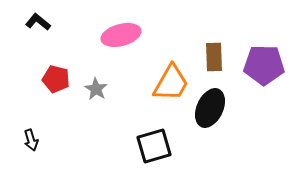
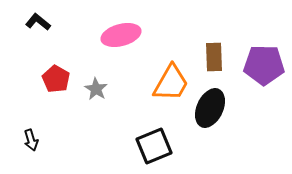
red pentagon: rotated 16 degrees clockwise
black square: rotated 6 degrees counterclockwise
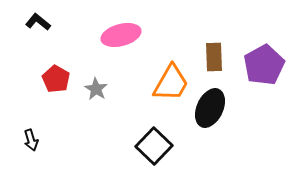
purple pentagon: rotated 30 degrees counterclockwise
black square: rotated 24 degrees counterclockwise
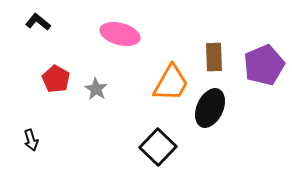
pink ellipse: moved 1 px left, 1 px up; rotated 30 degrees clockwise
purple pentagon: rotated 6 degrees clockwise
black square: moved 4 px right, 1 px down
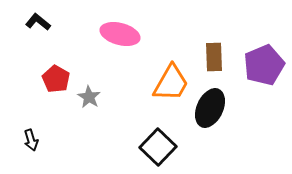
gray star: moved 7 px left, 8 px down
